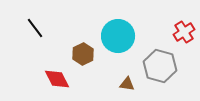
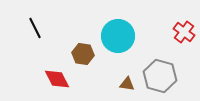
black line: rotated 10 degrees clockwise
red cross: rotated 20 degrees counterclockwise
brown hexagon: rotated 25 degrees counterclockwise
gray hexagon: moved 10 px down
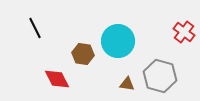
cyan circle: moved 5 px down
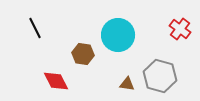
red cross: moved 4 px left, 3 px up
cyan circle: moved 6 px up
red diamond: moved 1 px left, 2 px down
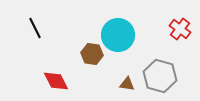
brown hexagon: moved 9 px right
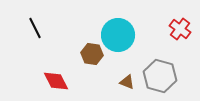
brown triangle: moved 2 px up; rotated 14 degrees clockwise
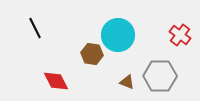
red cross: moved 6 px down
gray hexagon: rotated 16 degrees counterclockwise
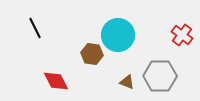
red cross: moved 2 px right
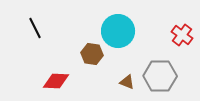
cyan circle: moved 4 px up
red diamond: rotated 60 degrees counterclockwise
